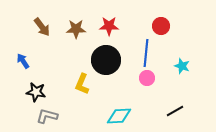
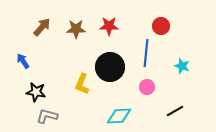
brown arrow: rotated 102 degrees counterclockwise
black circle: moved 4 px right, 7 px down
pink circle: moved 9 px down
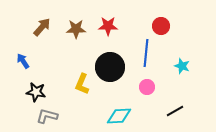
red star: moved 1 px left
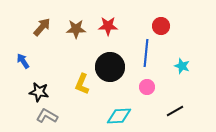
black star: moved 3 px right
gray L-shape: rotated 15 degrees clockwise
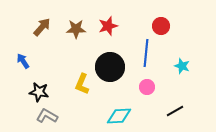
red star: rotated 18 degrees counterclockwise
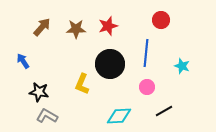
red circle: moved 6 px up
black circle: moved 3 px up
black line: moved 11 px left
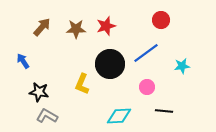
red star: moved 2 px left
blue line: rotated 48 degrees clockwise
cyan star: rotated 28 degrees counterclockwise
black line: rotated 36 degrees clockwise
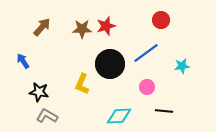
brown star: moved 6 px right
